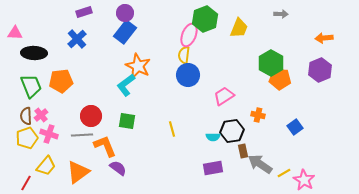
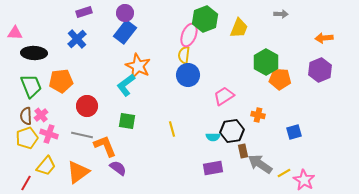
green hexagon at (271, 63): moved 5 px left, 1 px up
red circle at (91, 116): moved 4 px left, 10 px up
blue square at (295, 127): moved 1 px left, 5 px down; rotated 21 degrees clockwise
gray line at (82, 135): rotated 15 degrees clockwise
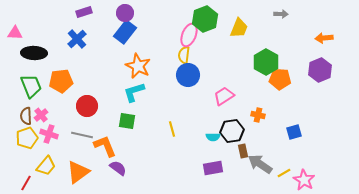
cyan L-shape at (126, 85): moved 8 px right, 7 px down; rotated 20 degrees clockwise
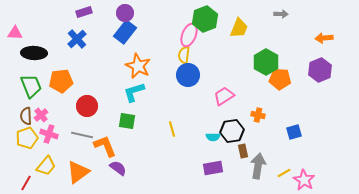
gray arrow at (260, 164): moved 2 px left, 2 px down; rotated 65 degrees clockwise
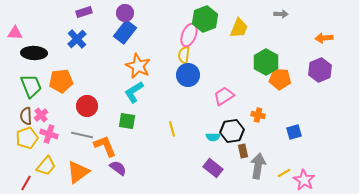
cyan L-shape at (134, 92): rotated 15 degrees counterclockwise
purple rectangle at (213, 168): rotated 48 degrees clockwise
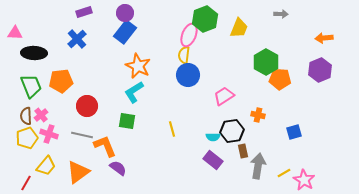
purple rectangle at (213, 168): moved 8 px up
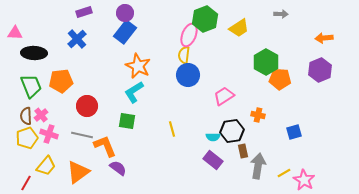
yellow trapezoid at (239, 28): rotated 35 degrees clockwise
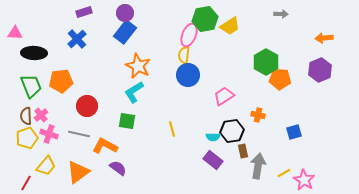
green hexagon at (205, 19): rotated 10 degrees clockwise
yellow trapezoid at (239, 28): moved 9 px left, 2 px up
gray line at (82, 135): moved 3 px left, 1 px up
orange L-shape at (105, 146): rotated 40 degrees counterclockwise
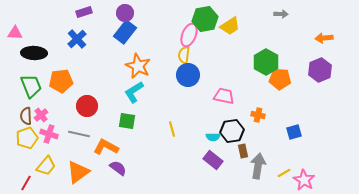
pink trapezoid at (224, 96): rotated 45 degrees clockwise
orange L-shape at (105, 146): moved 1 px right, 1 px down
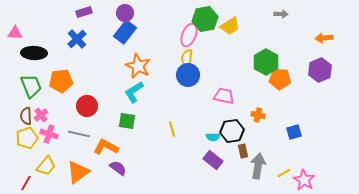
yellow semicircle at (184, 55): moved 3 px right, 3 px down
